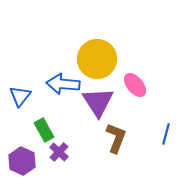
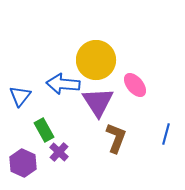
yellow circle: moved 1 px left, 1 px down
purple hexagon: moved 1 px right, 2 px down
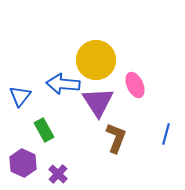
pink ellipse: rotated 15 degrees clockwise
purple cross: moved 1 px left, 22 px down
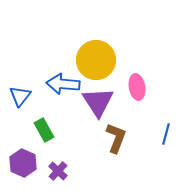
pink ellipse: moved 2 px right, 2 px down; rotated 15 degrees clockwise
purple cross: moved 3 px up
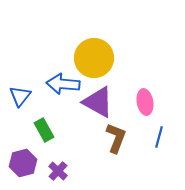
yellow circle: moved 2 px left, 2 px up
pink ellipse: moved 8 px right, 15 px down
purple triangle: rotated 28 degrees counterclockwise
blue line: moved 7 px left, 3 px down
purple hexagon: rotated 20 degrees clockwise
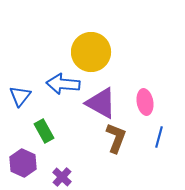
yellow circle: moved 3 px left, 6 px up
purple triangle: moved 3 px right, 1 px down
green rectangle: moved 1 px down
purple hexagon: rotated 20 degrees counterclockwise
purple cross: moved 4 px right, 6 px down
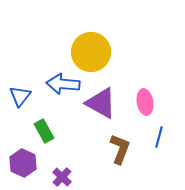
brown L-shape: moved 4 px right, 11 px down
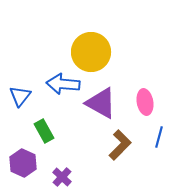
brown L-shape: moved 4 px up; rotated 24 degrees clockwise
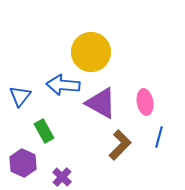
blue arrow: moved 1 px down
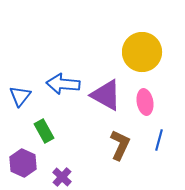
yellow circle: moved 51 px right
blue arrow: moved 1 px up
purple triangle: moved 5 px right, 8 px up
blue line: moved 3 px down
brown L-shape: rotated 20 degrees counterclockwise
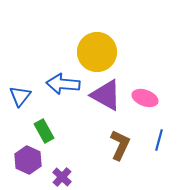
yellow circle: moved 45 px left
pink ellipse: moved 4 px up; rotated 60 degrees counterclockwise
purple hexagon: moved 5 px right, 3 px up
